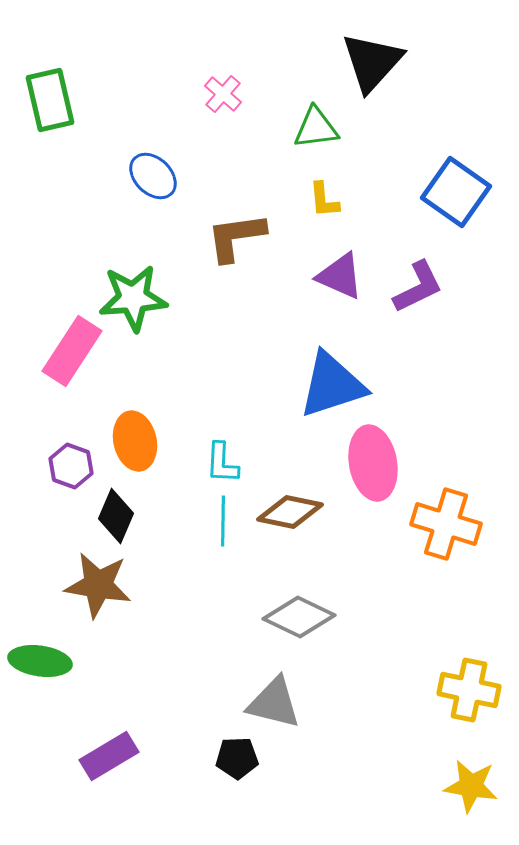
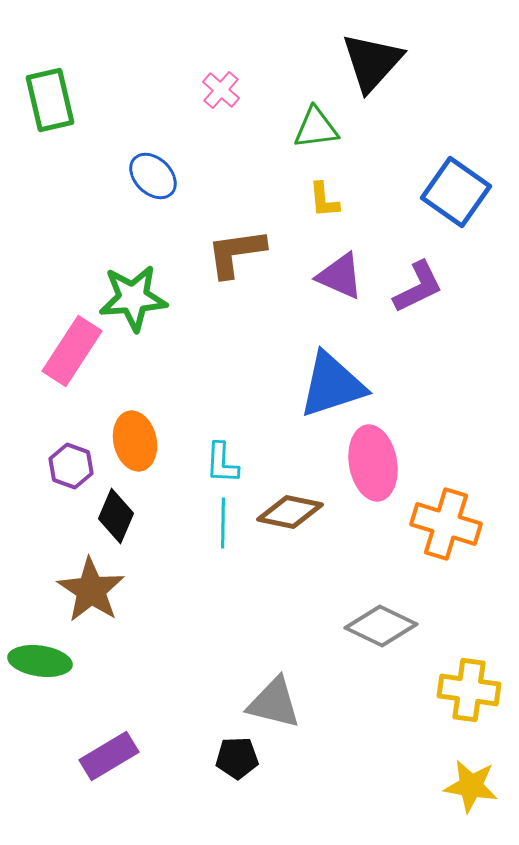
pink cross: moved 2 px left, 4 px up
brown L-shape: moved 16 px down
cyan line: moved 2 px down
brown star: moved 7 px left, 5 px down; rotated 24 degrees clockwise
gray diamond: moved 82 px right, 9 px down
yellow cross: rotated 4 degrees counterclockwise
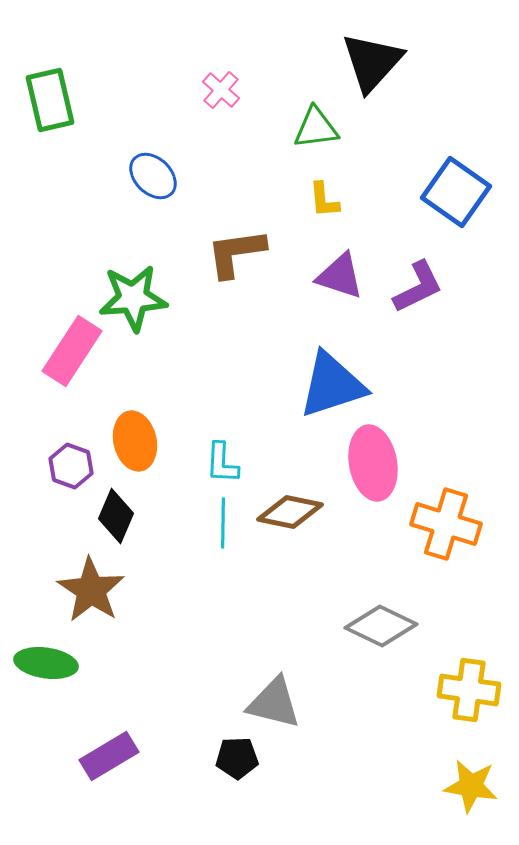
purple triangle: rotated 6 degrees counterclockwise
green ellipse: moved 6 px right, 2 px down
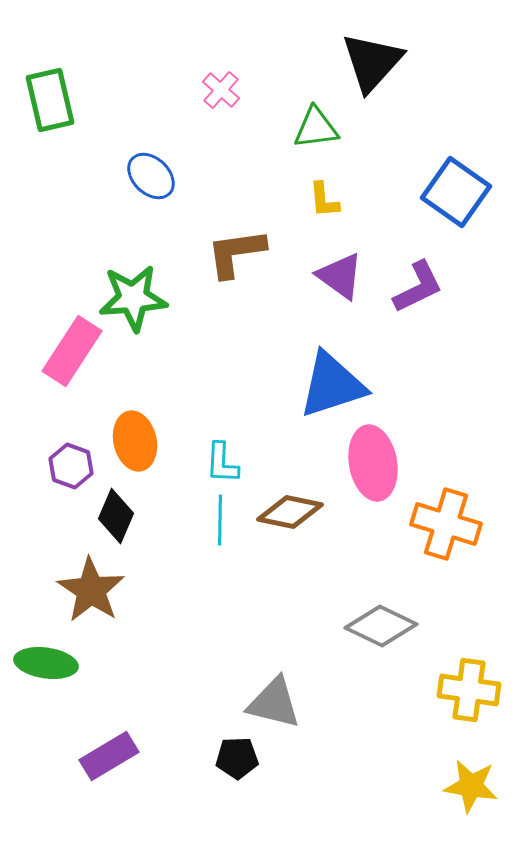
blue ellipse: moved 2 px left
purple triangle: rotated 18 degrees clockwise
cyan line: moved 3 px left, 3 px up
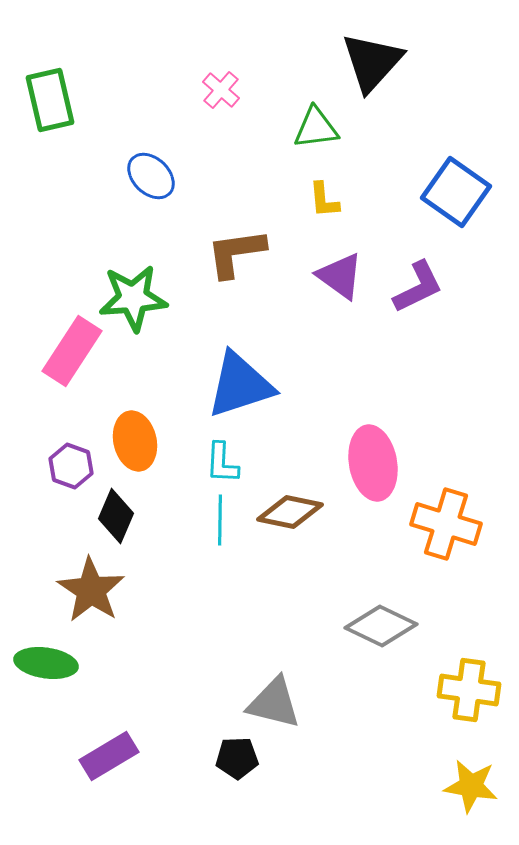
blue triangle: moved 92 px left
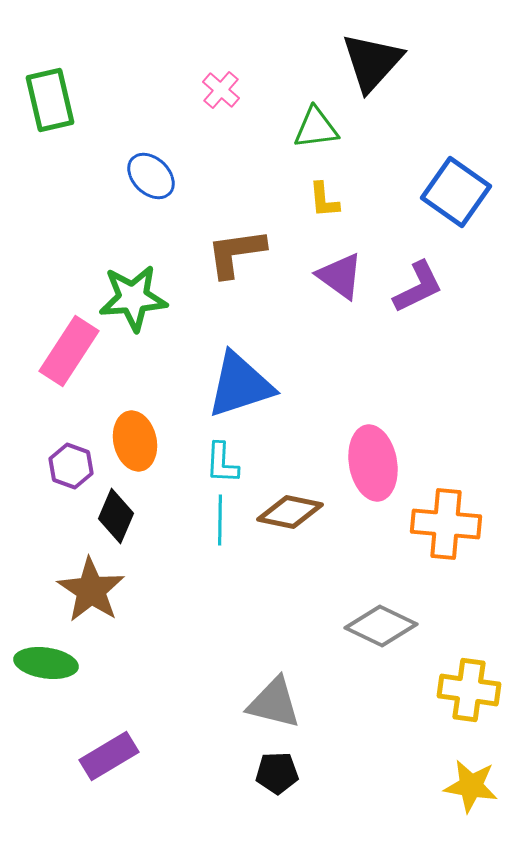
pink rectangle: moved 3 px left
orange cross: rotated 12 degrees counterclockwise
black pentagon: moved 40 px right, 15 px down
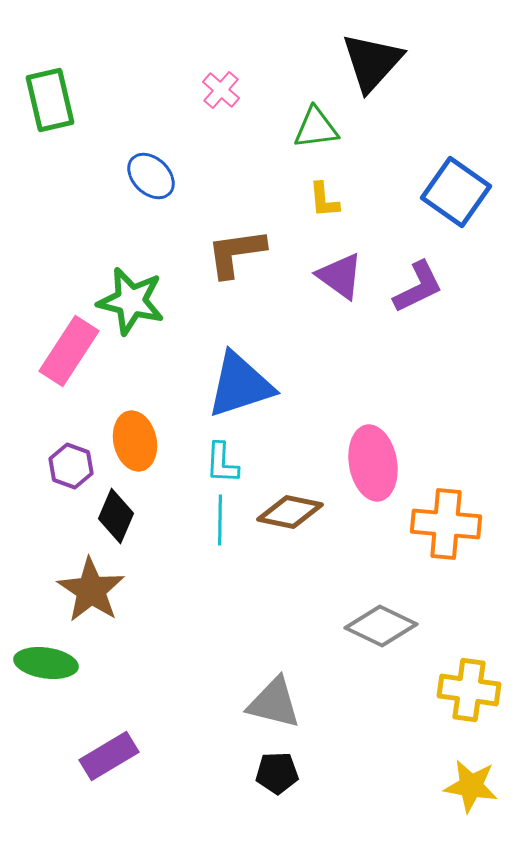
green star: moved 2 px left, 3 px down; rotated 18 degrees clockwise
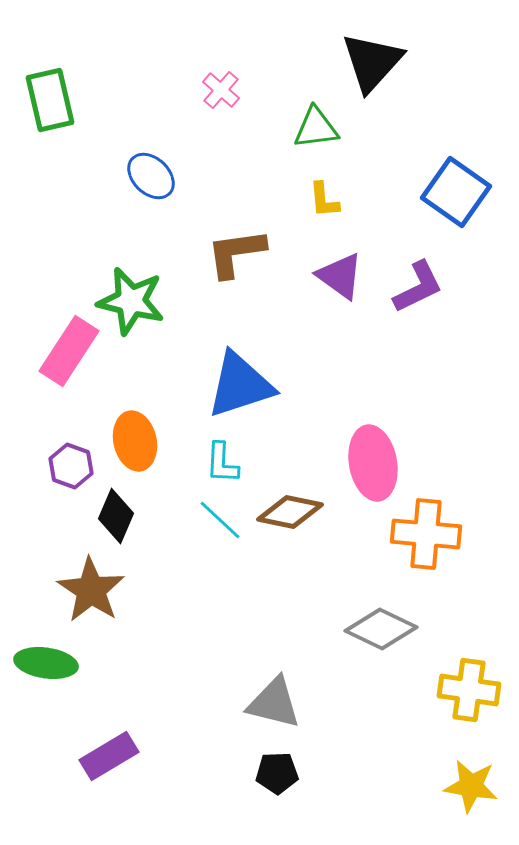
cyan line: rotated 48 degrees counterclockwise
orange cross: moved 20 px left, 10 px down
gray diamond: moved 3 px down
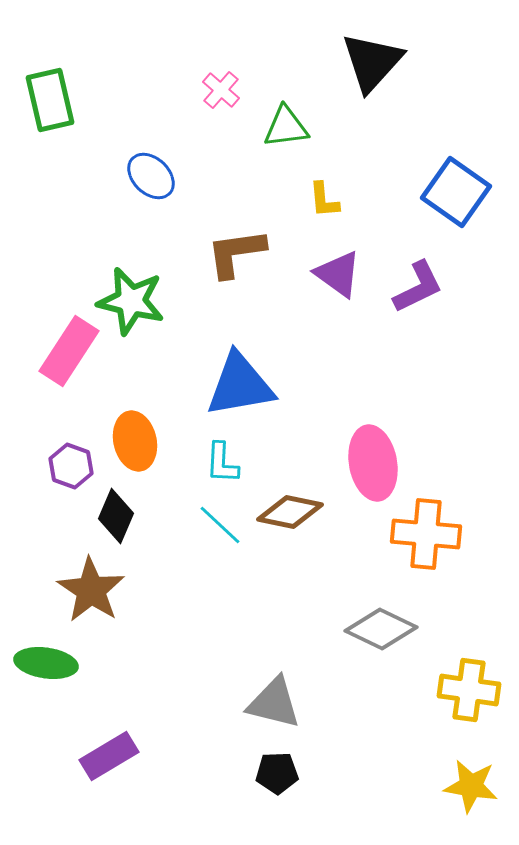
green triangle: moved 30 px left, 1 px up
purple triangle: moved 2 px left, 2 px up
blue triangle: rotated 8 degrees clockwise
cyan line: moved 5 px down
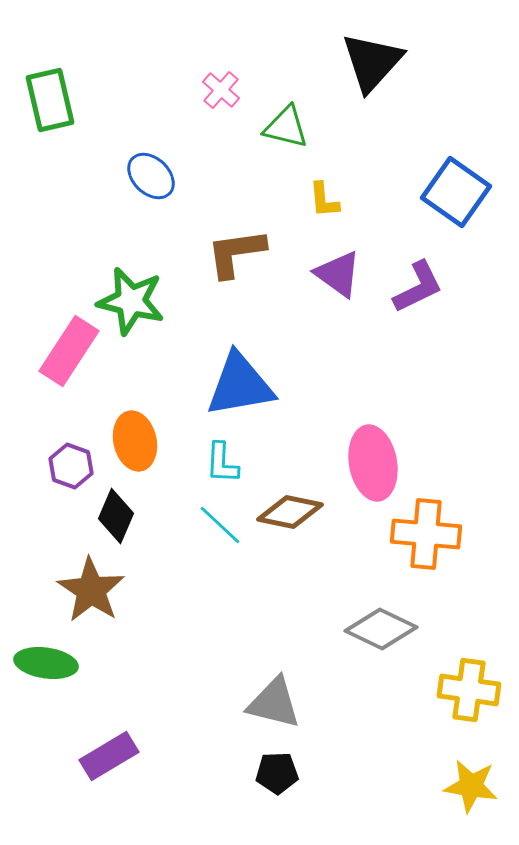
green triangle: rotated 21 degrees clockwise
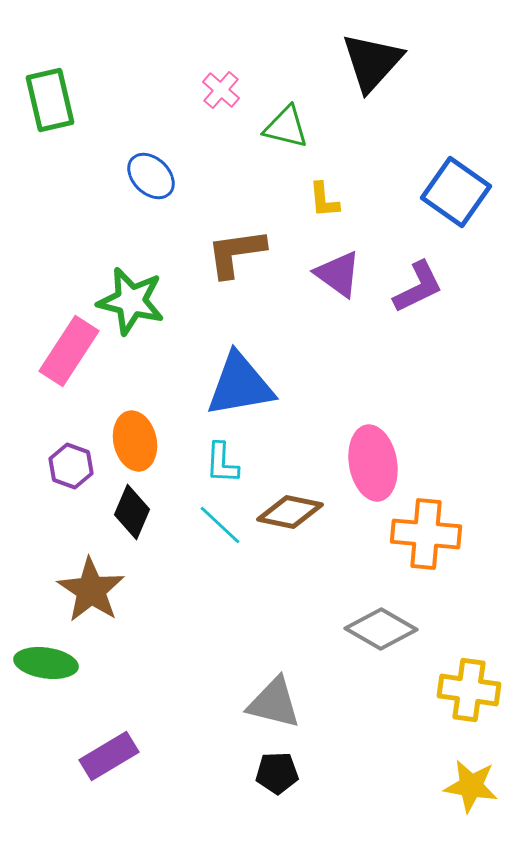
black diamond: moved 16 px right, 4 px up
gray diamond: rotated 4 degrees clockwise
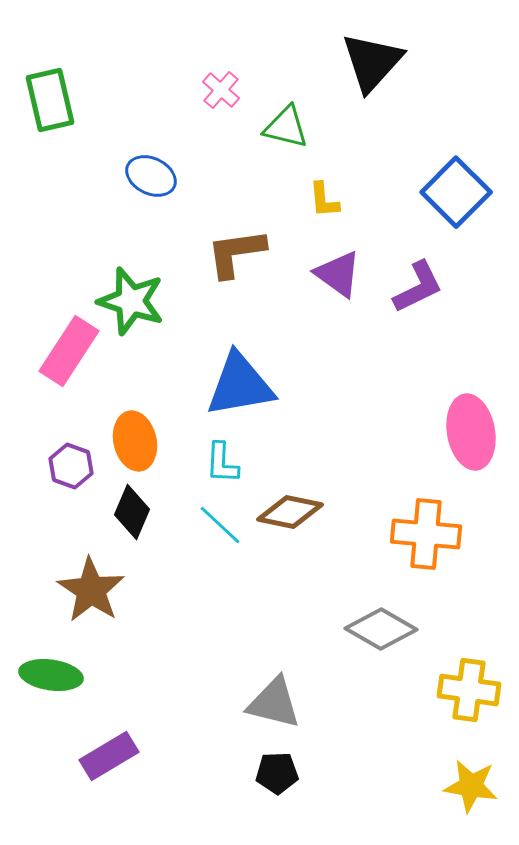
blue ellipse: rotated 18 degrees counterclockwise
blue square: rotated 10 degrees clockwise
green star: rotated 4 degrees clockwise
pink ellipse: moved 98 px right, 31 px up
green ellipse: moved 5 px right, 12 px down
